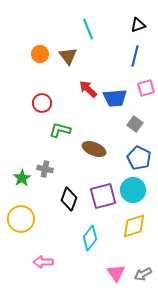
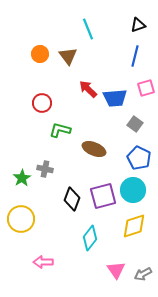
black diamond: moved 3 px right
pink triangle: moved 3 px up
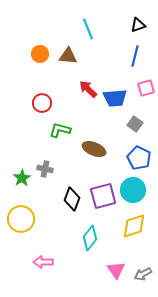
brown triangle: rotated 48 degrees counterclockwise
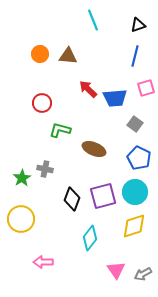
cyan line: moved 5 px right, 9 px up
cyan circle: moved 2 px right, 2 px down
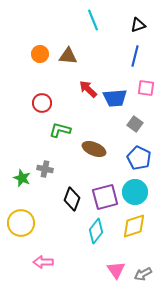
pink square: rotated 24 degrees clockwise
green star: rotated 18 degrees counterclockwise
purple square: moved 2 px right, 1 px down
yellow circle: moved 4 px down
cyan diamond: moved 6 px right, 7 px up
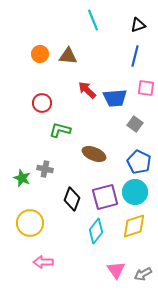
red arrow: moved 1 px left, 1 px down
brown ellipse: moved 5 px down
blue pentagon: moved 4 px down
yellow circle: moved 9 px right
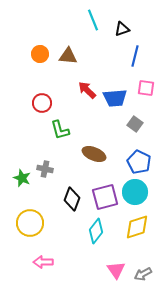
black triangle: moved 16 px left, 4 px down
green L-shape: rotated 120 degrees counterclockwise
yellow diamond: moved 3 px right, 1 px down
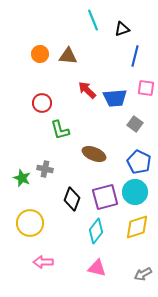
pink triangle: moved 19 px left, 2 px up; rotated 42 degrees counterclockwise
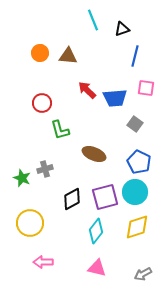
orange circle: moved 1 px up
gray cross: rotated 28 degrees counterclockwise
black diamond: rotated 40 degrees clockwise
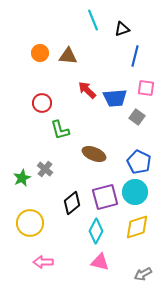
gray square: moved 2 px right, 7 px up
gray cross: rotated 35 degrees counterclockwise
green star: rotated 24 degrees clockwise
black diamond: moved 4 px down; rotated 10 degrees counterclockwise
cyan diamond: rotated 10 degrees counterclockwise
pink triangle: moved 3 px right, 6 px up
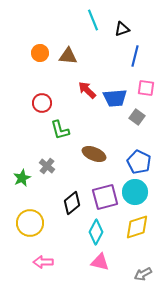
gray cross: moved 2 px right, 3 px up
cyan diamond: moved 1 px down
